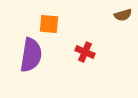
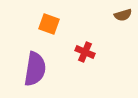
orange square: rotated 15 degrees clockwise
purple semicircle: moved 4 px right, 14 px down
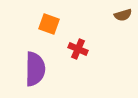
red cross: moved 7 px left, 3 px up
purple semicircle: rotated 8 degrees counterclockwise
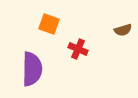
brown semicircle: moved 15 px down
purple semicircle: moved 3 px left
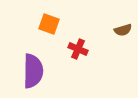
purple semicircle: moved 1 px right, 2 px down
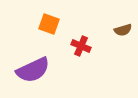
red cross: moved 3 px right, 3 px up
purple semicircle: moved 1 px up; rotated 64 degrees clockwise
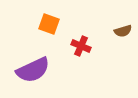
brown semicircle: moved 1 px down
